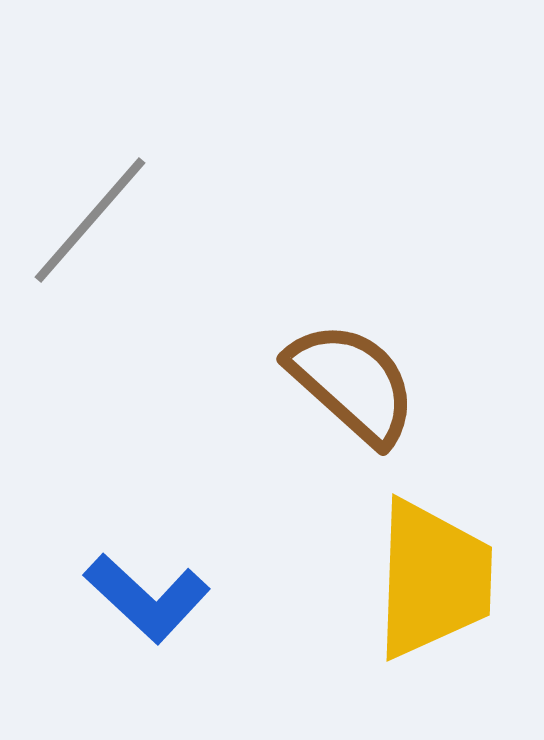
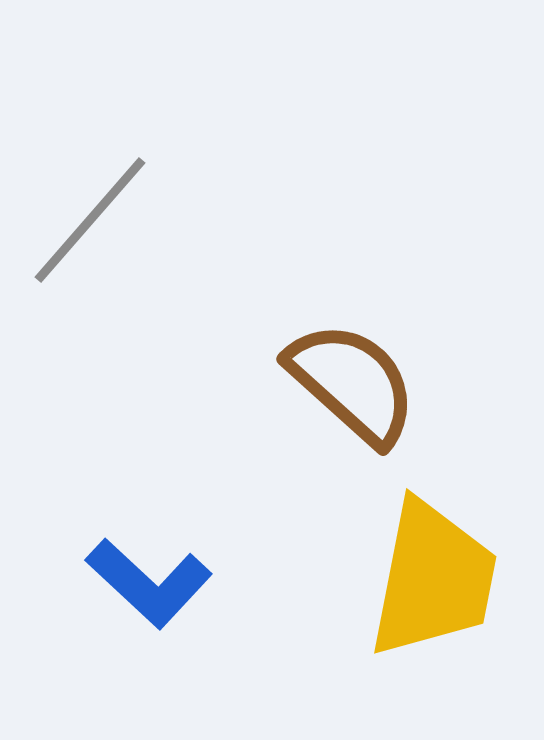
yellow trapezoid: rotated 9 degrees clockwise
blue L-shape: moved 2 px right, 15 px up
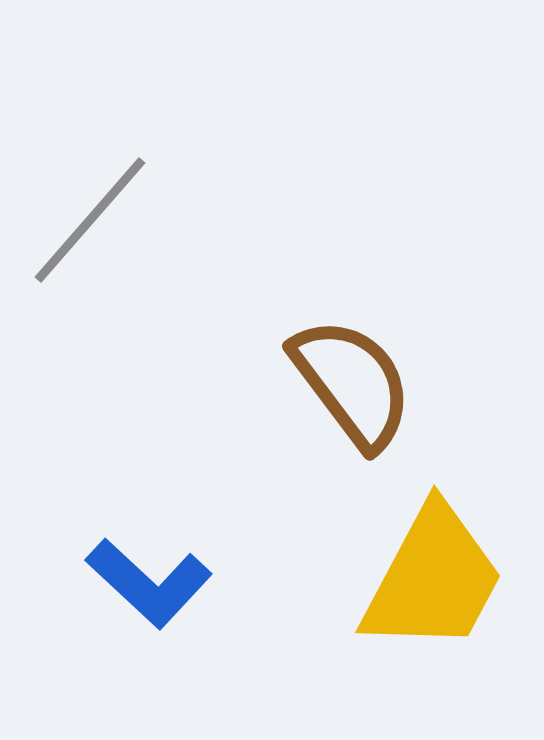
brown semicircle: rotated 11 degrees clockwise
yellow trapezoid: rotated 17 degrees clockwise
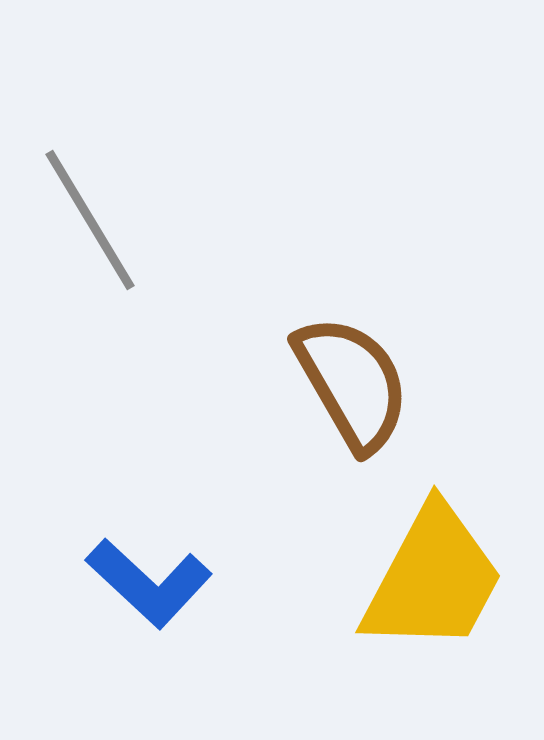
gray line: rotated 72 degrees counterclockwise
brown semicircle: rotated 7 degrees clockwise
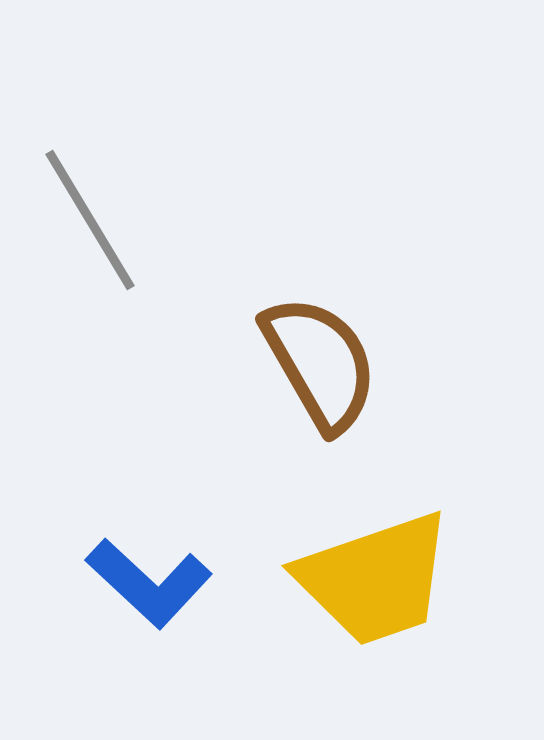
brown semicircle: moved 32 px left, 20 px up
yellow trapezoid: moved 58 px left; rotated 43 degrees clockwise
